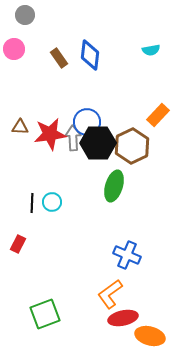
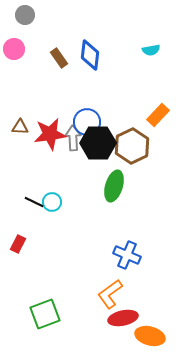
black line: moved 2 px right, 1 px up; rotated 66 degrees counterclockwise
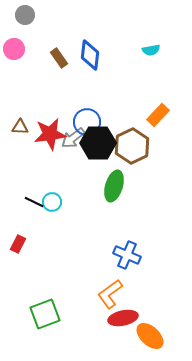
gray arrow: rotated 125 degrees counterclockwise
orange ellipse: rotated 28 degrees clockwise
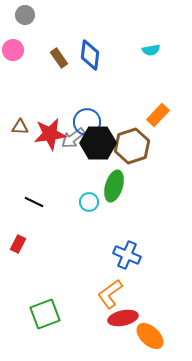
pink circle: moved 1 px left, 1 px down
brown hexagon: rotated 8 degrees clockwise
cyan circle: moved 37 px right
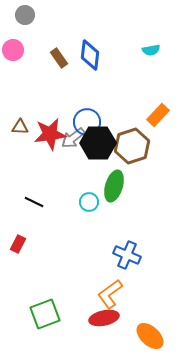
red ellipse: moved 19 px left
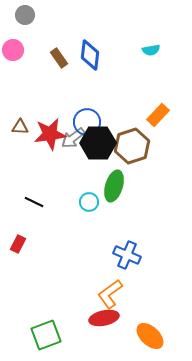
green square: moved 1 px right, 21 px down
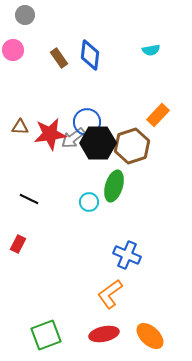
black line: moved 5 px left, 3 px up
red ellipse: moved 16 px down
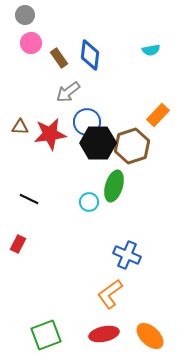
pink circle: moved 18 px right, 7 px up
gray arrow: moved 5 px left, 46 px up
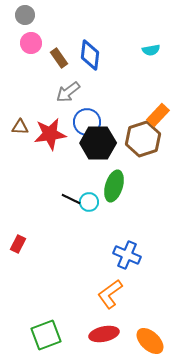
brown hexagon: moved 11 px right, 7 px up
black line: moved 42 px right
orange ellipse: moved 5 px down
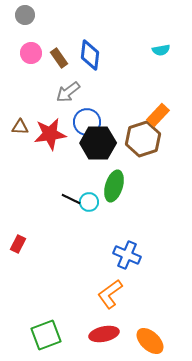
pink circle: moved 10 px down
cyan semicircle: moved 10 px right
